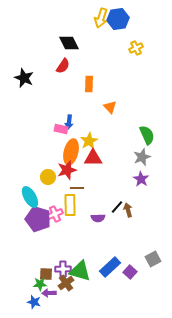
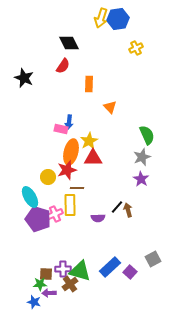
brown cross: moved 4 px right, 1 px down
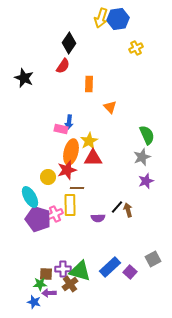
black diamond: rotated 60 degrees clockwise
purple star: moved 5 px right, 2 px down; rotated 21 degrees clockwise
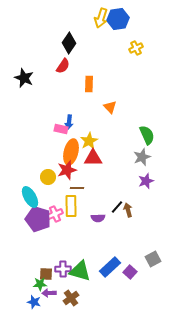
yellow rectangle: moved 1 px right, 1 px down
brown cross: moved 1 px right, 14 px down
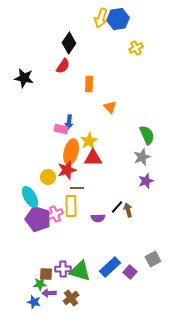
black star: rotated 12 degrees counterclockwise
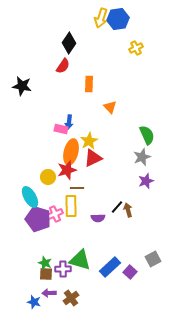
black star: moved 2 px left, 8 px down
red triangle: rotated 24 degrees counterclockwise
green triangle: moved 11 px up
green star: moved 5 px right, 21 px up; rotated 24 degrees clockwise
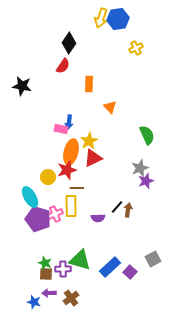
gray star: moved 2 px left, 11 px down
brown arrow: rotated 24 degrees clockwise
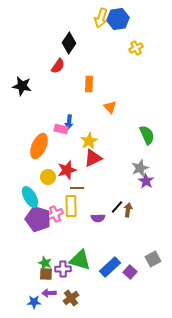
red semicircle: moved 5 px left
orange ellipse: moved 32 px left, 6 px up; rotated 10 degrees clockwise
purple star: rotated 21 degrees counterclockwise
blue star: rotated 16 degrees counterclockwise
